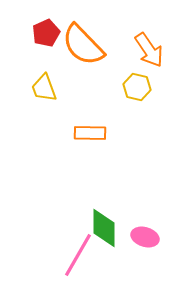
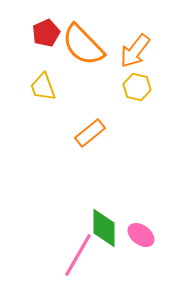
orange arrow: moved 14 px left, 1 px down; rotated 72 degrees clockwise
yellow trapezoid: moved 1 px left, 1 px up
orange rectangle: rotated 40 degrees counterclockwise
pink ellipse: moved 4 px left, 2 px up; rotated 20 degrees clockwise
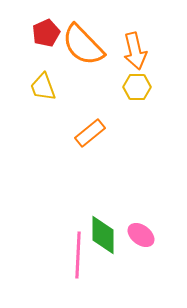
orange arrow: rotated 51 degrees counterclockwise
yellow hexagon: rotated 12 degrees counterclockwise
green diamond: moved 1 px left, 7 px down
pink line: rotated 27 degrees counterclockwise
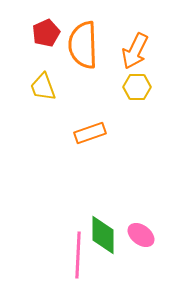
orange semicircle: rotated 42 degrees clockwise
orange arrow: rotated 39 degrees clockwise
orange rectangle: rotated 20 degrees clockwise
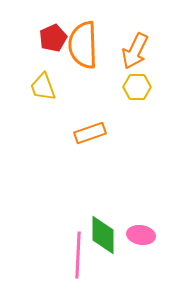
red pentagon: moved 7 px right, 5 px down
pink ellipse: rotated 28 degrees counterclockwise
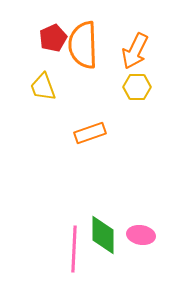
pink line: moved 4 px left, 6 px up
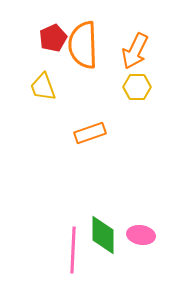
pink line: moved 1 px left, 1 px down
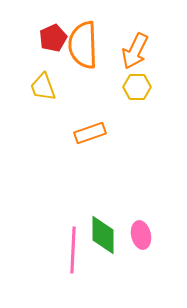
pink ellipse: rotated 68 degrees clockwise
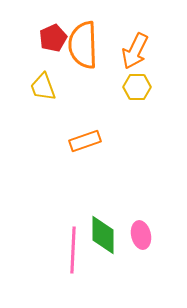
orange rectangle: moved 5 px left, 8 px down
